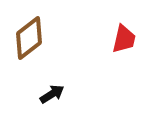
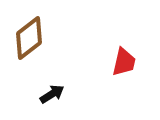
red trapezoid: moved 23 px down
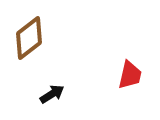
red trapezoid: moved 6 px right, 13 px down
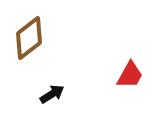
red trapezoid: rotated 16 degrees clockwise
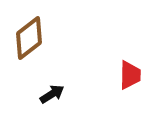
red trapezoid: rotated 28 degrees counterclockwise
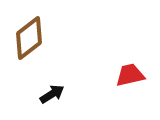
red trapezoid: rotated 104 degrees counterclockwise
